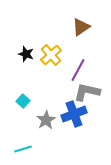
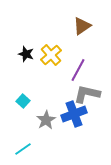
brown triangle: moved 1 px right, 1 px up
gray L-shape: moved 2 px down
cyan line: rotated 18 degrees counterclockwise
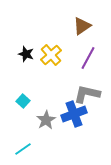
purple line: moved 10 px right, 12 px up
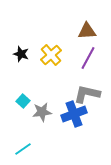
brown triangle: moved 5 px right, 5 px down; rotated 30 degrees clockwise
black star: moved 5 px left
gray star: moved 4 px left, 8 px up; rotated 24 degrees clockwise
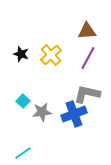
cyan line: moved 4 px down
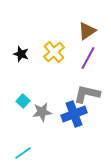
brown triangle: rotated 30 degrees counterclockwise
yellow cross: moved 3 px right, 3 px up
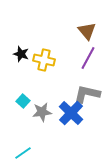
brown triangle: rotated 36 degrees counterclockwise
yellow cross: moved 10 px left, 8 px down; rotated 35 degrees counterclockwise
blue cross: moved 3 px left, 1 px up; rotated 25 degrees counterclockwise
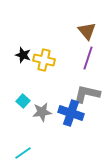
black star: moved 2 px right, 1 px down
purple line: rotated 10 degrees counterclockwise
blue cross: rotated 25 degrees counterclockwise
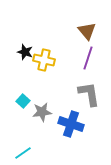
black star: moved 2 px right, 3 px up
gray L-shape: moved 2 px right; rotated 68 degrees clockwise
blue cross: moved 11 px down
